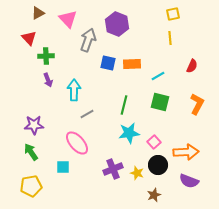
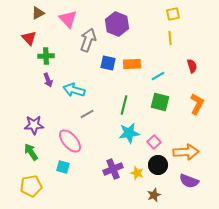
red semicircle: rotated 40 degrees counterclockwise
cyan arrow: rotated 75 degrees counterclockwise
pink ellipse: moved 7 px left, 2 px up
cyan square: rotated 16 degrees clockwise
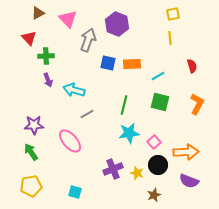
cyan square: moved 12 px right, 25 px down
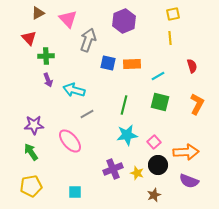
purple hexagon: moved 7 px right, 3 px up; rotated 15 degrees clockwise
cyan star: moved 2 px left, 2 px down
cyan square: rotated 16 degrees counterclockwise
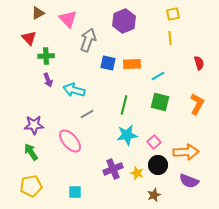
red semicircle: moved 7 px right, 3 px up
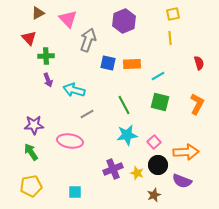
green line: rotated 42 degrees counterclockwise
pink ellipse: rotated 40 degrees counterclockwise
purple semicircle: moved 7 px left
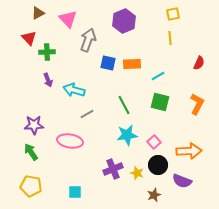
green cross: moved 1 px right, 4 px up
red semicircle: rotated 40 degrees clockwise
orange arrow: moved 3 px right, 1 px up
yellow pentagon: rotated 20 degrees clockwise
